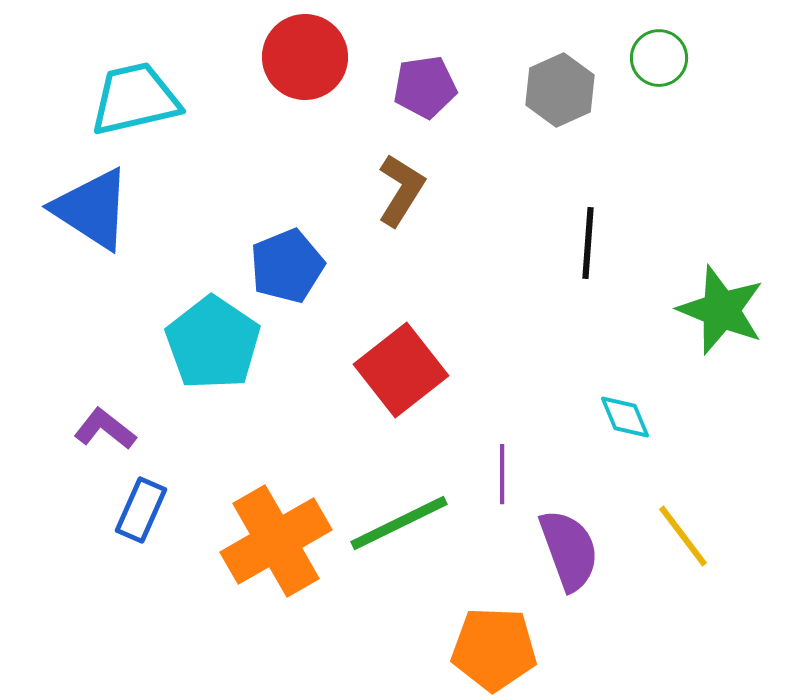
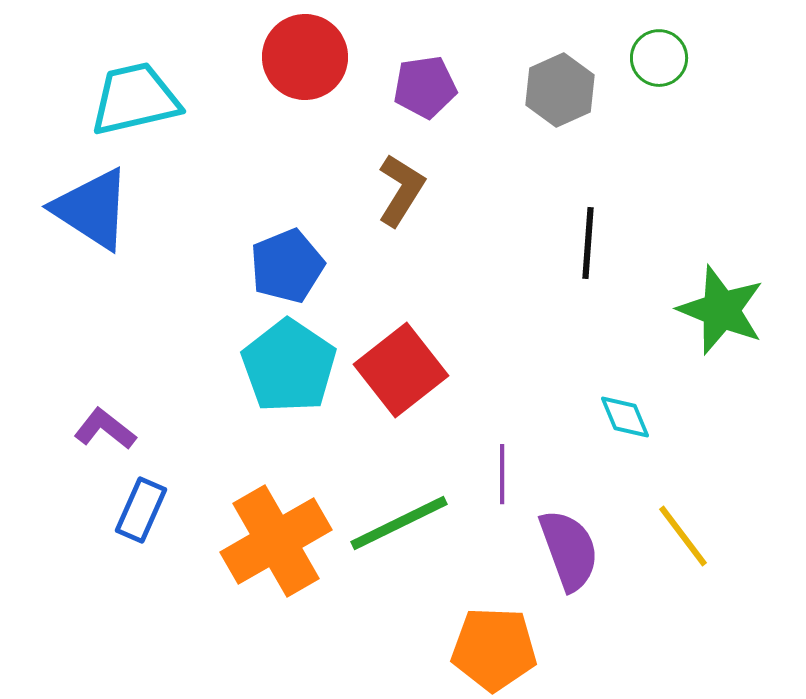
cyan pentagon: moved 76 px right, 23 px down
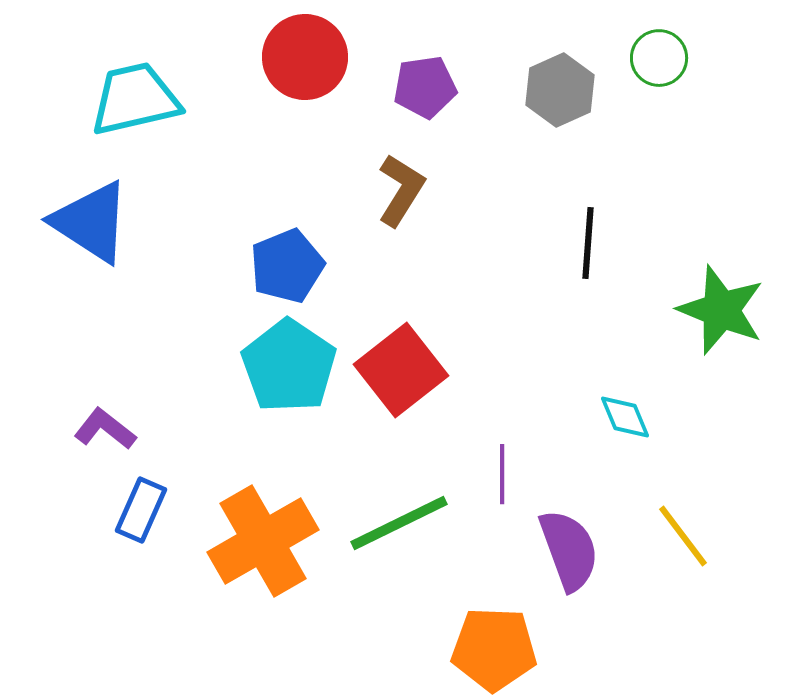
blue triangle: moved 1 px left, 13 px down
orange cross: moved 13 px left
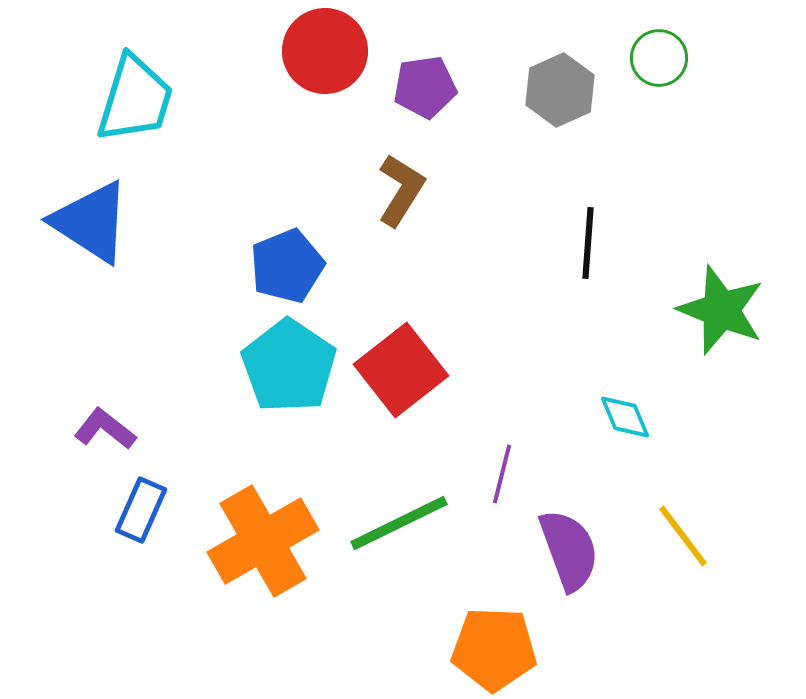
red circle: moved 20 px right, 6 px up
cyan trapezoid: rotated 120 degrees clockwise
purple line: rotated 14 degrees clockwise
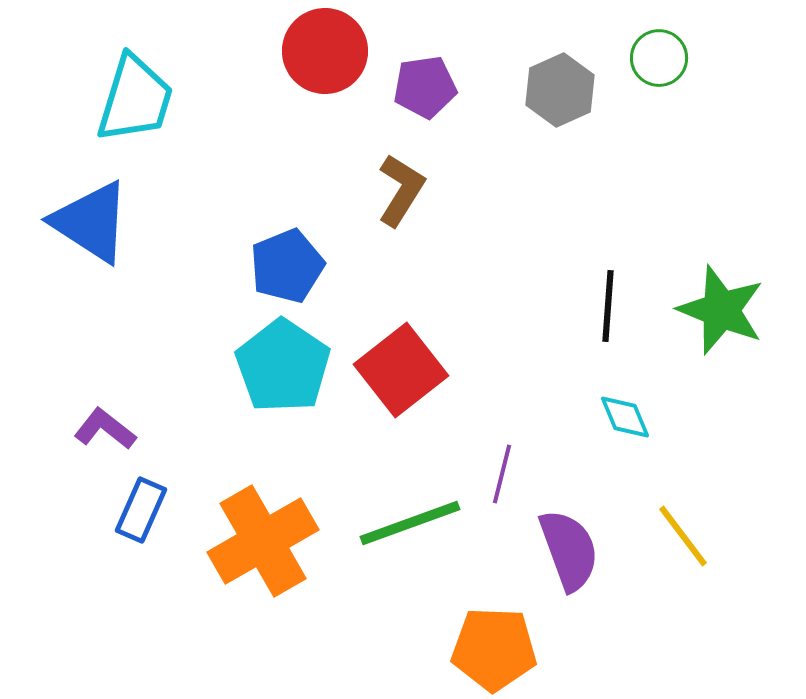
black line: moved 20 px right, 63 px down
cyan pentagon: moved 6 px left
green line: moved 11 px right; rotated 6 degrees clockwise
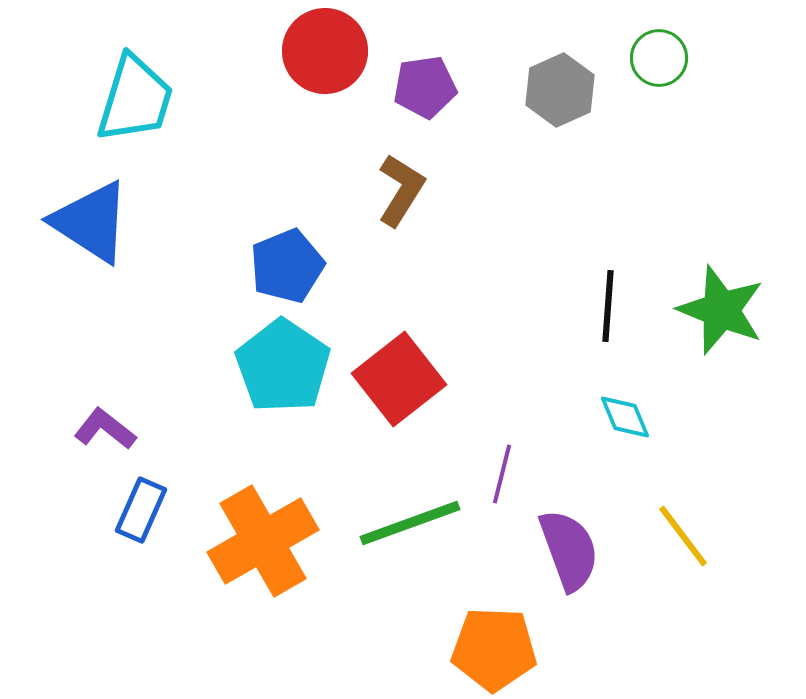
red square: moved 2 px left, 9 px down
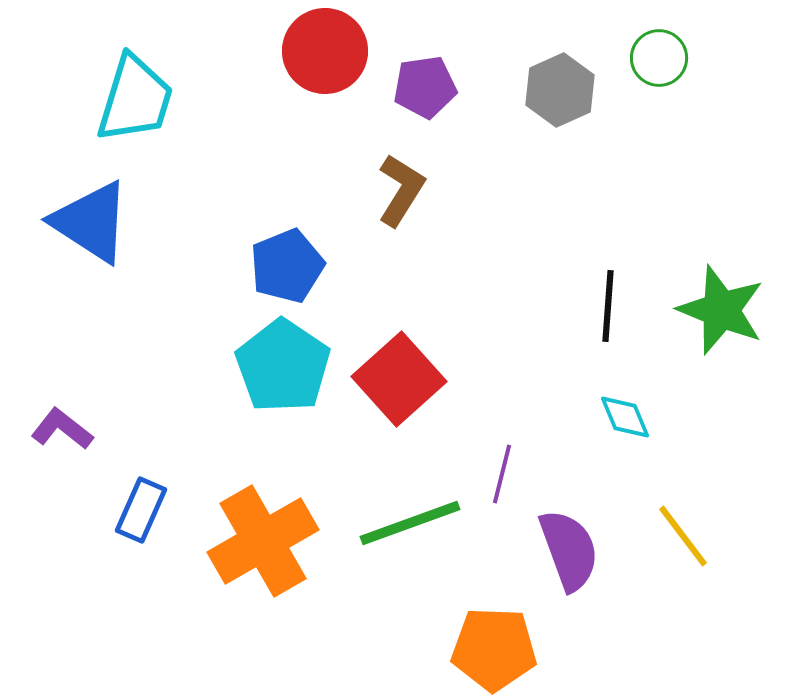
red square: rotated 4 degrees counterclockwise
purple L-shape: moved 43 px left
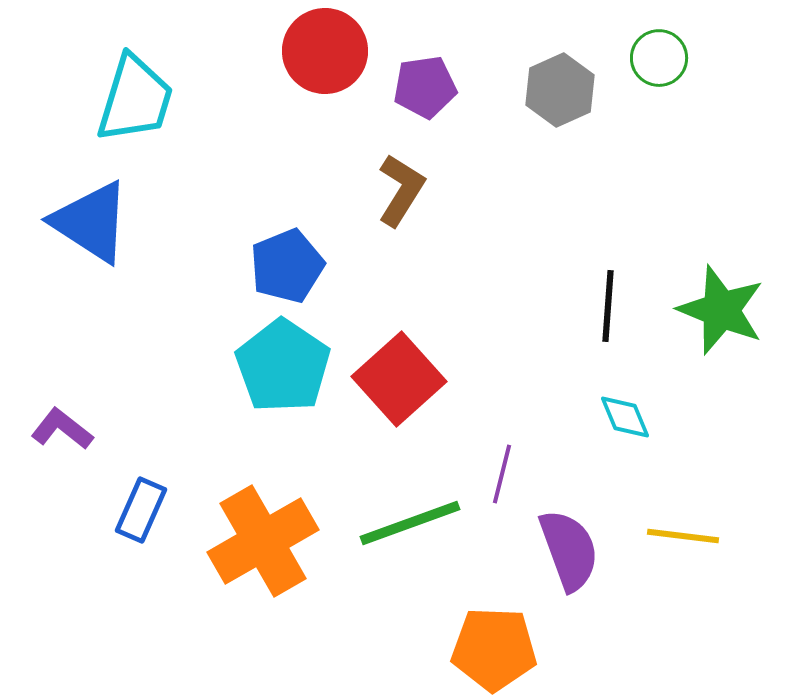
yellow line: rotated 46 degrees counterclockwise
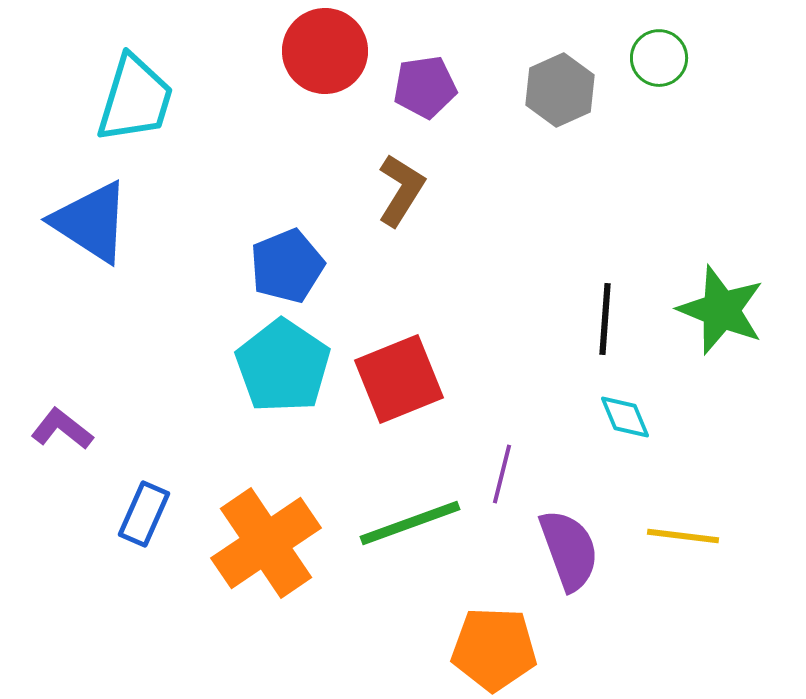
black line: moved 3 px left, 13 px down
red square: rotated 20 degrees clockwise
blue rectangle: moved 3 px right, 4 px down
orange cross: moved 3 px right, 2 px down; rotated 4 degrees counterclockwise
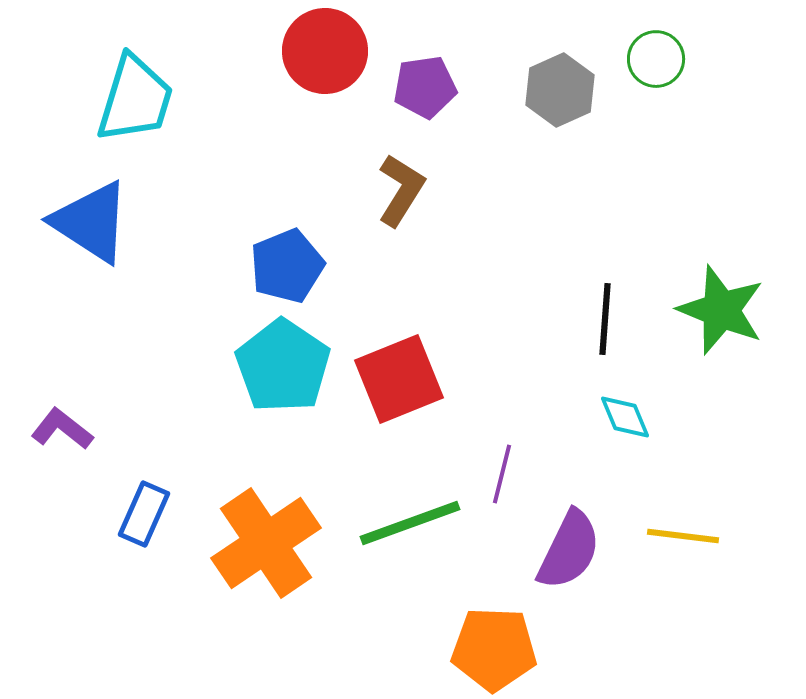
green circle: moved 3 px left, 1 px down
purple semicircle: rotated 46 degrees clockwise
